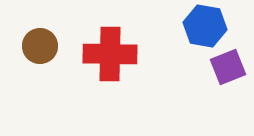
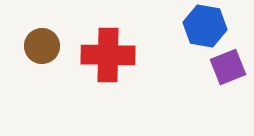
brown circle: moved 2 px right
red cross: moved 2 px left, 1 px down
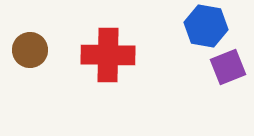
blue hexagon: moved 1 px right
brown circle: moved 12 px left, 4 px down
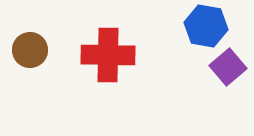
purple square: rotated 18 degrees counterclockwise
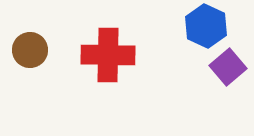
blue hexagon: rotated 15 degrees clockwise
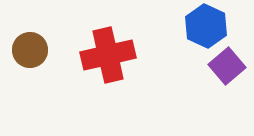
red cross: rotated 14 degrees counterclockwise
purple square: moved 1 px left, 1 px up
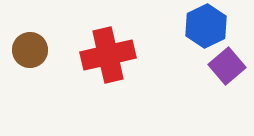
blue hexagon: rotated 9 degrees clockwise
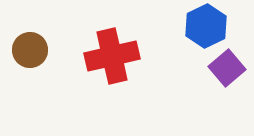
red cross: moved 4 px right, 1 px down
purple square: moved 2 px down
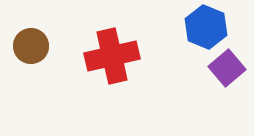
blue hexagon: moved 1 px down; rotated 12 degrees counterclockwise
brown circle: moved 1 px right, 4 px up
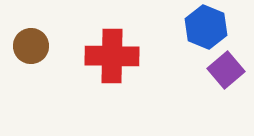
red cross: rotated 14 degrees clockwise
purple square: moved 1 px left, 2 px down
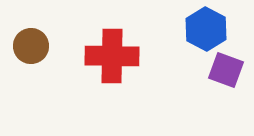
blue hexagon: moved 2 px down; rotated 6 degrees clockwise
purple square: rotated 30 degrees counterclockwise
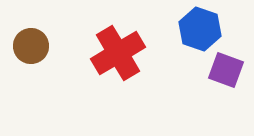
blue hexagon: moved 6 px left; rotated 9 degrees counterclockwise
red cross: moved 6 px right, 3 px up; rotated 32 degrees counterclockwise
